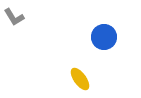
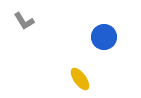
gray L-shape: moved 10 px right, 4 px down
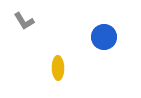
yellow ellipse: moved 22 px left, 11 px up; rotated 35 degrees clockwise
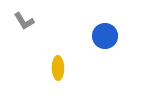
blue circle: moved 1 px right, 1 px up
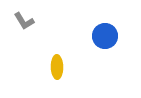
yellow ellipse: moved 1 px left, 1 px up
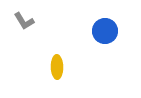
blue circle: moved 5 px up
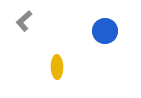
gray L-shape: rotated 80 degrees clockwise
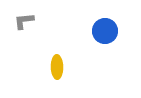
gray L-shape: rotated 35 degrees clockwise
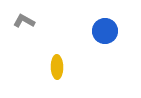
gray L-shape: rotated 35 degrees clockwise
